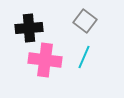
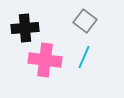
black cross: moved 4 px left
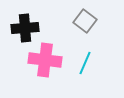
cyan line: moved 1 px right, 6 px down
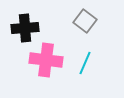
pink cross: moved 1 px right
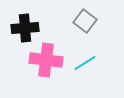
cyan line: rotated 35 degrees clockwise
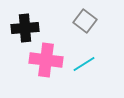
cyan line: moved 1 px left, 1 px down
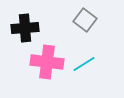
gray square: moved 1 px up
pink cross: moved 1 px right, 2 px down
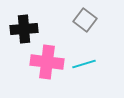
black cross: moved 1 px left, 1 px down
cyan line: rotated 15 degrees clockwise
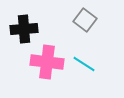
cyan line: rotated 50 degrees clockwise
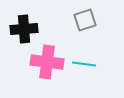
gray square: rotated 35 degrees clockwise
cyan line: rotated 25 degrees counterclockwise
